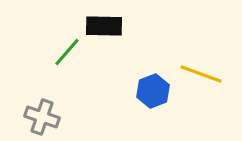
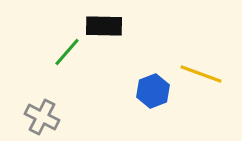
gray cross: rotated 8 degrees clockwise
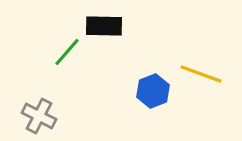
gray cross: moved 3 px left, 1 px up
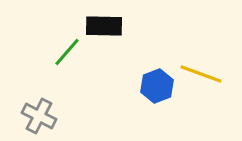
blue hexagon: moved 4 px right, 5 px up
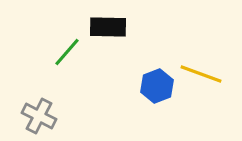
black rectangle: moved 4 px right, 1 px down
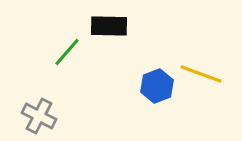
black rectangle: moved 1 px right, 1 px up
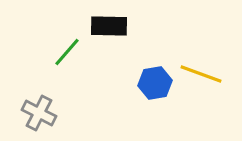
blue hexagon: moved 2 px left, 3 px up; rotated 12 degrees clockwise
gray cross: moved 3 px up
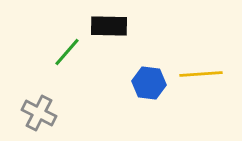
yellow line: rotated 24 degrees counterclockwise
blue hexagon: moved 6 px left; rotated 16 degrees clockwise
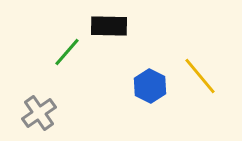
yellow line: moved 1 px left, 2 px down; rotated 54 degrees clockwise
blue hexagon: moved 1 px right, 3 px down; rotated 20 degrees clockwise
gray cross: rotated 28 degrees clockwise
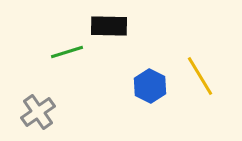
green line: rotated 32 degrees clockwise
yellow line: rotated 9 degrees clockwise
gray cross: moved 1 px left, 1 px up
